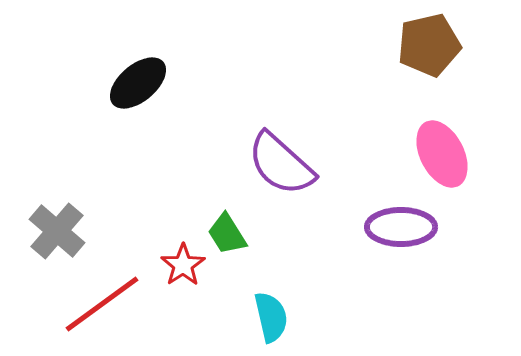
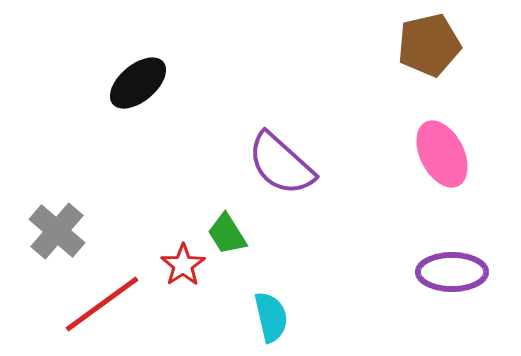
purple ellipse: moved 51 px right, 45 px down
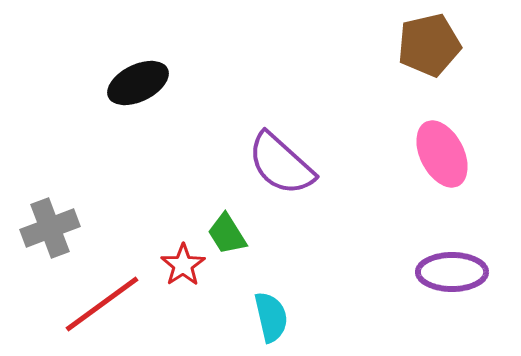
black ellipse: rotated 14 degrees clockwise
gray cross: moved 7 px left, 3 px up; rotated 28 degrees clockwise
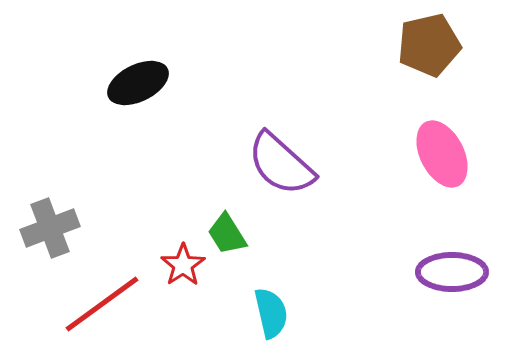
cyan semicircle: moved 4 px up
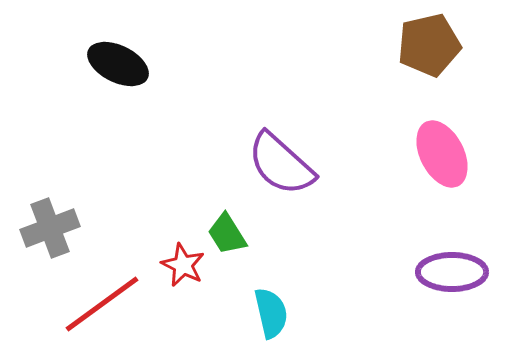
black ellipse: moved 20 px left, 19 px up; rotated 52 degrees clockwise
red star: rotated 12 degrees counterclockwise
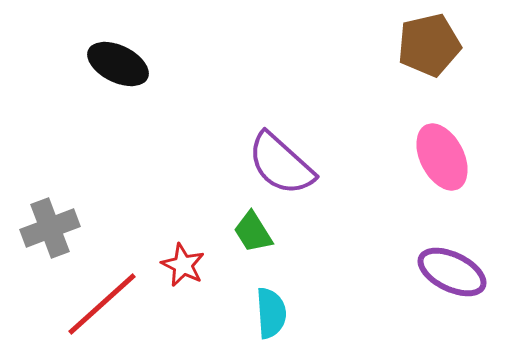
pink ellipse: moved 3 px down
green trapezoid: moved 26 px right, 2 px up
purple ellipse: rotated 26 degrees clockwise
red line: rotated 6 degrees counterclockwise
cyan semicircle: rotated 9 degrees clockwise
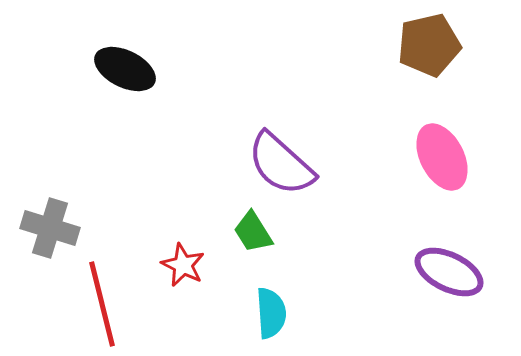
black ellipse: moved 7 px right, 5 px down
gray cross: rotated 38 degrees clockwise
purple ellipse: moved 3 px left
red line: rotated 62 degrees counterclockwise
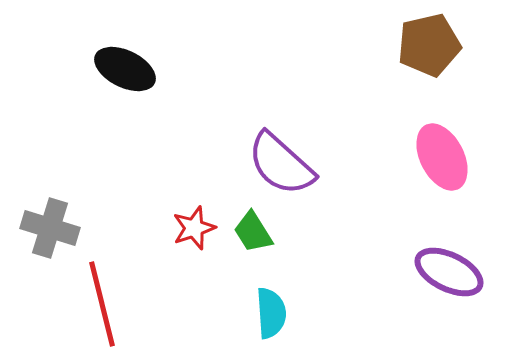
red star: moved 11 px right, 37 px up; rotated 27 degrees clockwise
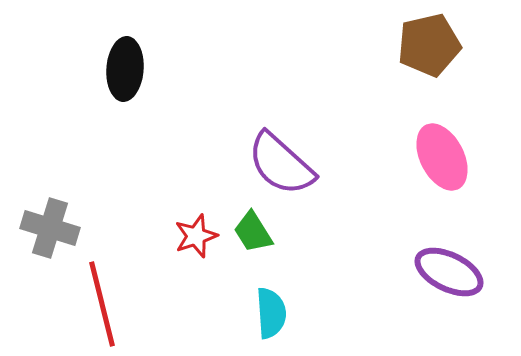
black ellipse: rotated 68 degrees clockwise
red star: moved 2 px right, 8 px down
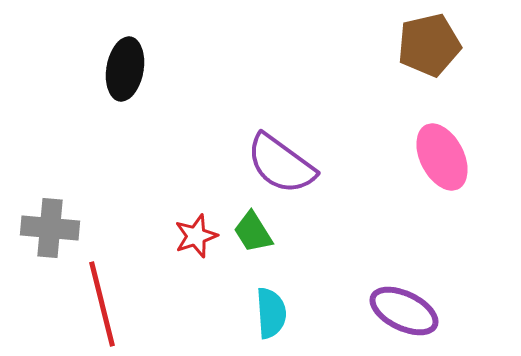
black ellipse: rotated 6 degrees clockwise
purple semicircle: rotated 6 degrees counterclockwise
gray cross: rotated 12 degrees counterclockwise
purple ellipse: moved 45 px left, 39 px down
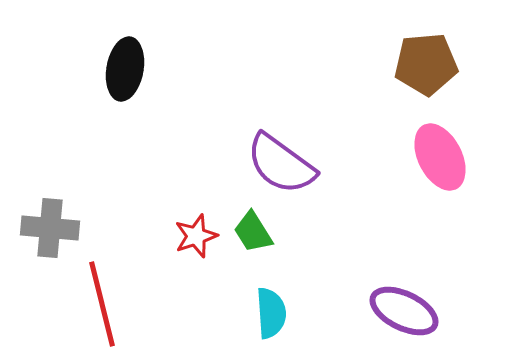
brown pentagon: moved 3 px left, 19 px down; rotated 8 degrees clockwise
pink ellipse: moved 2 px left
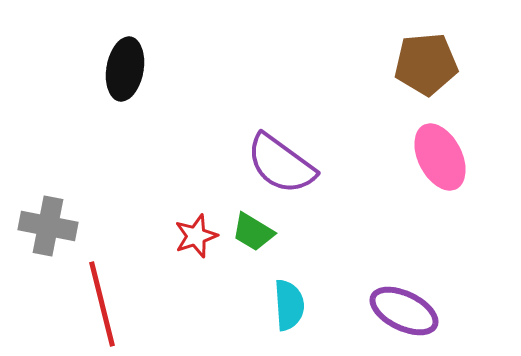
gray cross: moved 2 px left, 2 px up; rotated 6 degrees clockwise
green trapezoid: rotated 27 degrees counterclockwise
cyan semicircle: moved 18 px right, 8 px up
